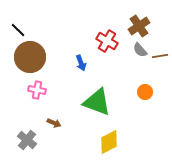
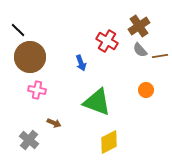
orange circle: moved 1 px right, 2 px up
gray cross: moved 2 px right
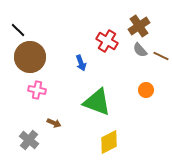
brown line: moved 1 px right; rotated 35 degrees clockwise
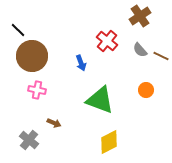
brown cross: moved 1 px right, 10 px up
red cross: rotated 10 degrees clockwise
brown circle: moved 2 px right, 1 px up
green triangle: moved 3 px right, 2 px up
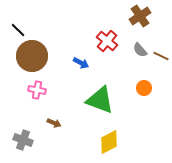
blue arrow: rotated 42 degrees counterclockwise
orange circle: moved 2 px left, 2 px up
gray cross: moved 6 px left; rotated 18 degrees counterclockwise
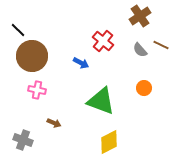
red cross: moved 4 px left
brown line: moved 11 px up
green triangle: moved 1 px right, 1 px down
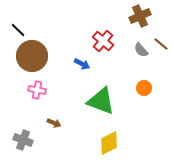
brown cross: rotated 10 degrees clockwise
brown line: moved 1 px up; rotated 14 degrees clockwise
gray semicircle: moved 1 px right
blue arrow: moved 1 px right, 1 px down
yellow diamond: moved 1 px down
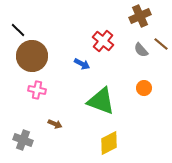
brown arrow: moved 1 px right, 1 px down
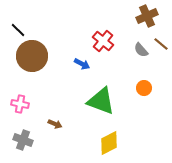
brown cross: moved 7 px right
pink cross: moved 17 px left, 14 px down
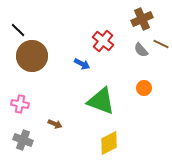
brown cross: moved 5 px left, 3 px down
brown line: rotated 14 degrees counterclockwise
